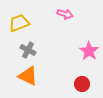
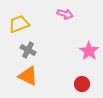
yellow trapezoid: moved 1 px down
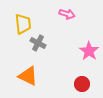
pink arrow: moved 2 px right
yellow trapezoid: moved 4 px right; rotated 105 degrees clockwise
gray cross: moved 10 px right, 7 px up
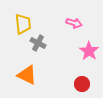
pink arrow: moved 7 px right, 9 px down
orange triangle: moved 1 px left, 1 px up
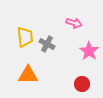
yellow trapezoid: moved 2 px right, 13 px down
gray cross: moved 9 px right, 1 px down
orange triangle: moved 1 px right; rotated 25 degrees counterclockwise
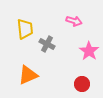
pink arrow: moved 2 px up
yellow trapezoid: moved 8 px up
orange triangle: rotated 25 degrees counterclockwise
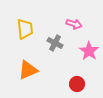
pink arrow: moved 3 px down
gray cross: moved 8 px right, 1 px up
orange triangle: moved 5 px up
red circle: moved 5 px left
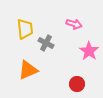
gray cross: moved 9 px left
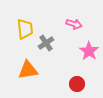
gray cross: rotated 28 degrees clockwise
orange triangle: rotated 15 degrees clockwise
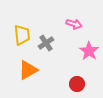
yellow trapezoid: moved 3 px left, 6 px down
orange triangle: rotated 20 degrees counterclockwise
